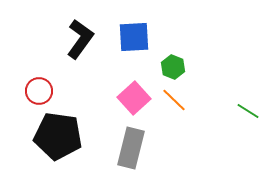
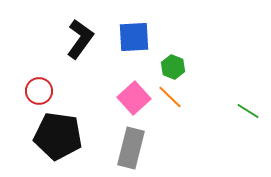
orange line: moved 4 px left, 3 px up
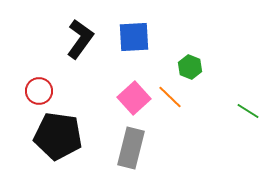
green hexagon: moved 17 px right
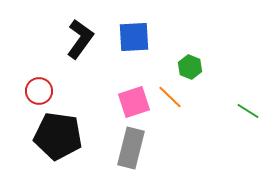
pink square: moved 4 px down; rotated 24 degrees clockwise
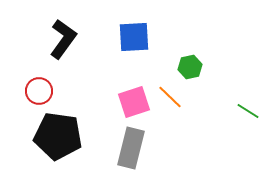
black L-shape: moved 17 px left
green hexagon: rotated 25 degrees clockwise
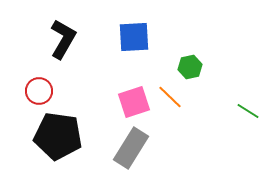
black L-shape: rotated 6 degrees counterclockwise
gray rectangle: rotated 18 degrees clockwise
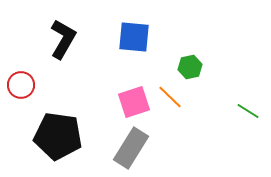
blue square: rotated 8 degrees clockwise
red circle: moved 18 px left, 6 px up
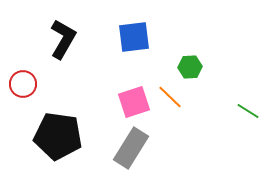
blue square: rotated 12 degrees counterclockwise
green hexagon: rotated 10 degrees clockwise
red circle: moved 2 px right, 1 px up
